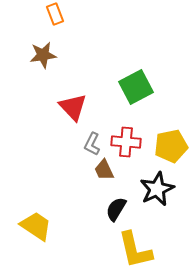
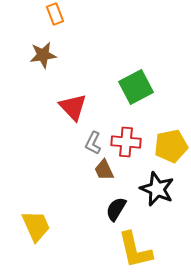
gray L-shape: moved 1 px right, 1 px up
black star: rotated 24 degrees counterclockwise
yellow trapezoid: rotated 32 degrees clockwise
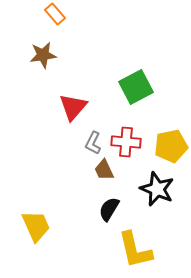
orange rectangle: rotated 20 degrees counterclockwise
red triangle: rotated 24 degrees clockwise
black semicircle: moved 7 px left
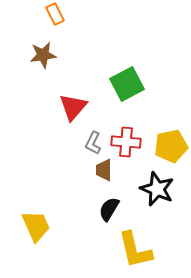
orange rectangle: rotated 15 degrees clockwise
green square: moved 9 px left, 3 px up
brown trapezoid: rotated 25 degrees clockwise
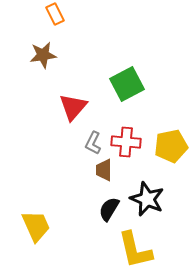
black star: moved 10 px left, 10 px down
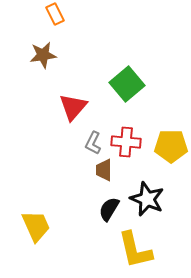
green square: rotated 12 degrees counterclockwise
yellow pentagon: rotated 12 degrees clockwise
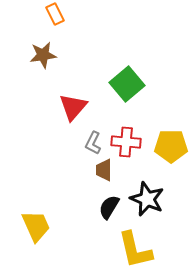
black semicircle: moved 2 px up
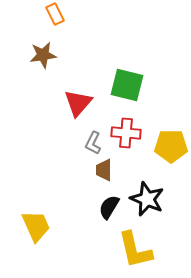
green square: moved 1 px down; rotated 36 degrees counterclockwise
red triangle: moved 5 px right, 4 px up
red cross: moved 9 px up
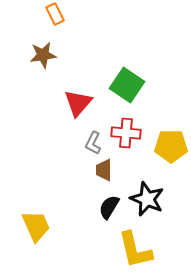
green square: rotated 20 degrees clockwise
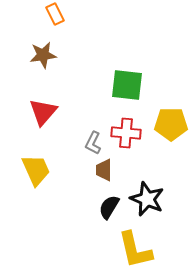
green square: rotated 28 degrees counterclockwise
red triangle: moved 35 px left, 9 px down
yellow pentagon: moved 22 px up
yellow trapezoid: moved 56 px up
